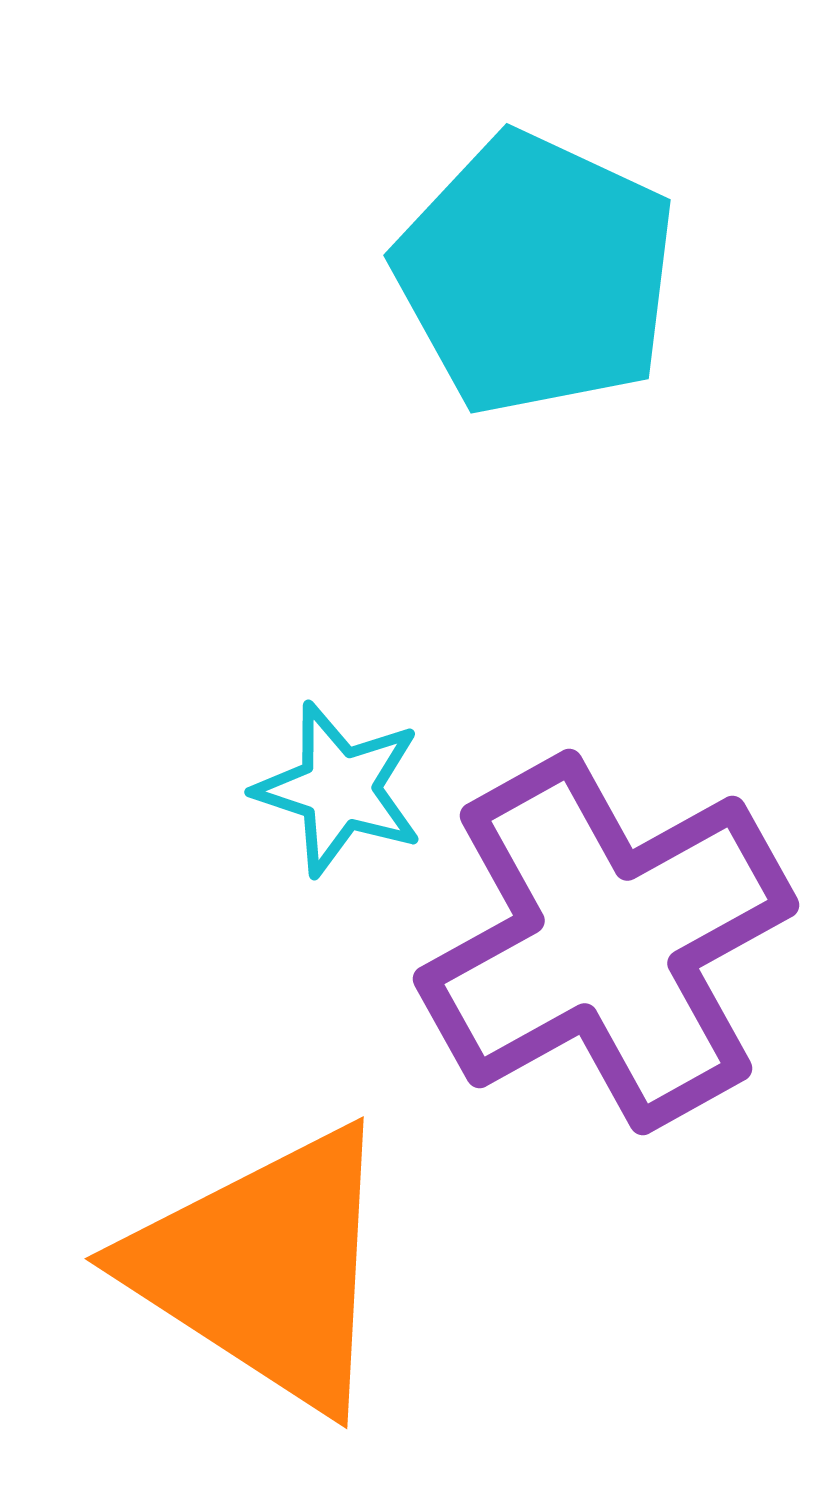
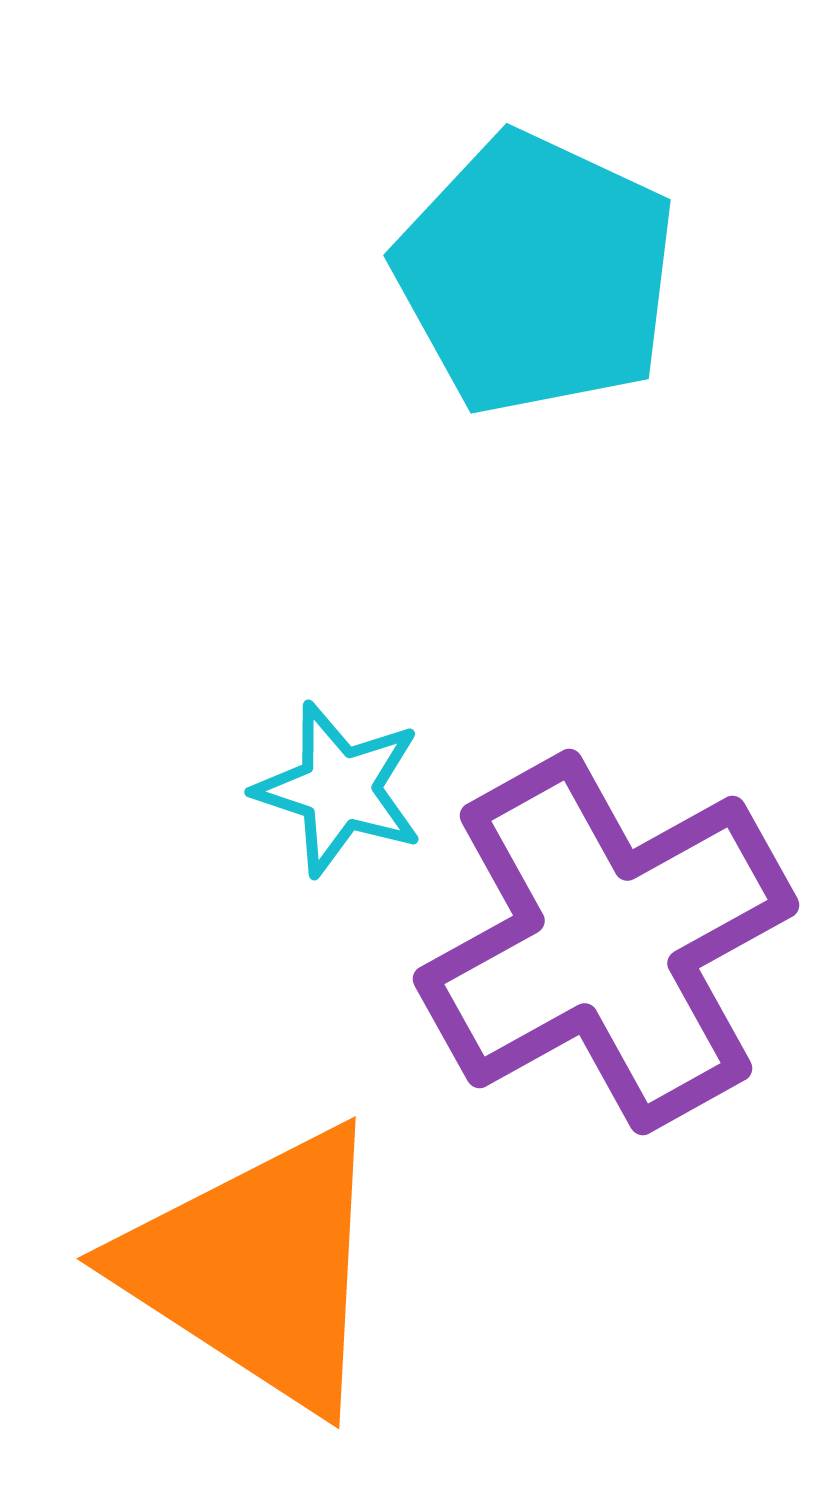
orange triangle: moved 8 px left
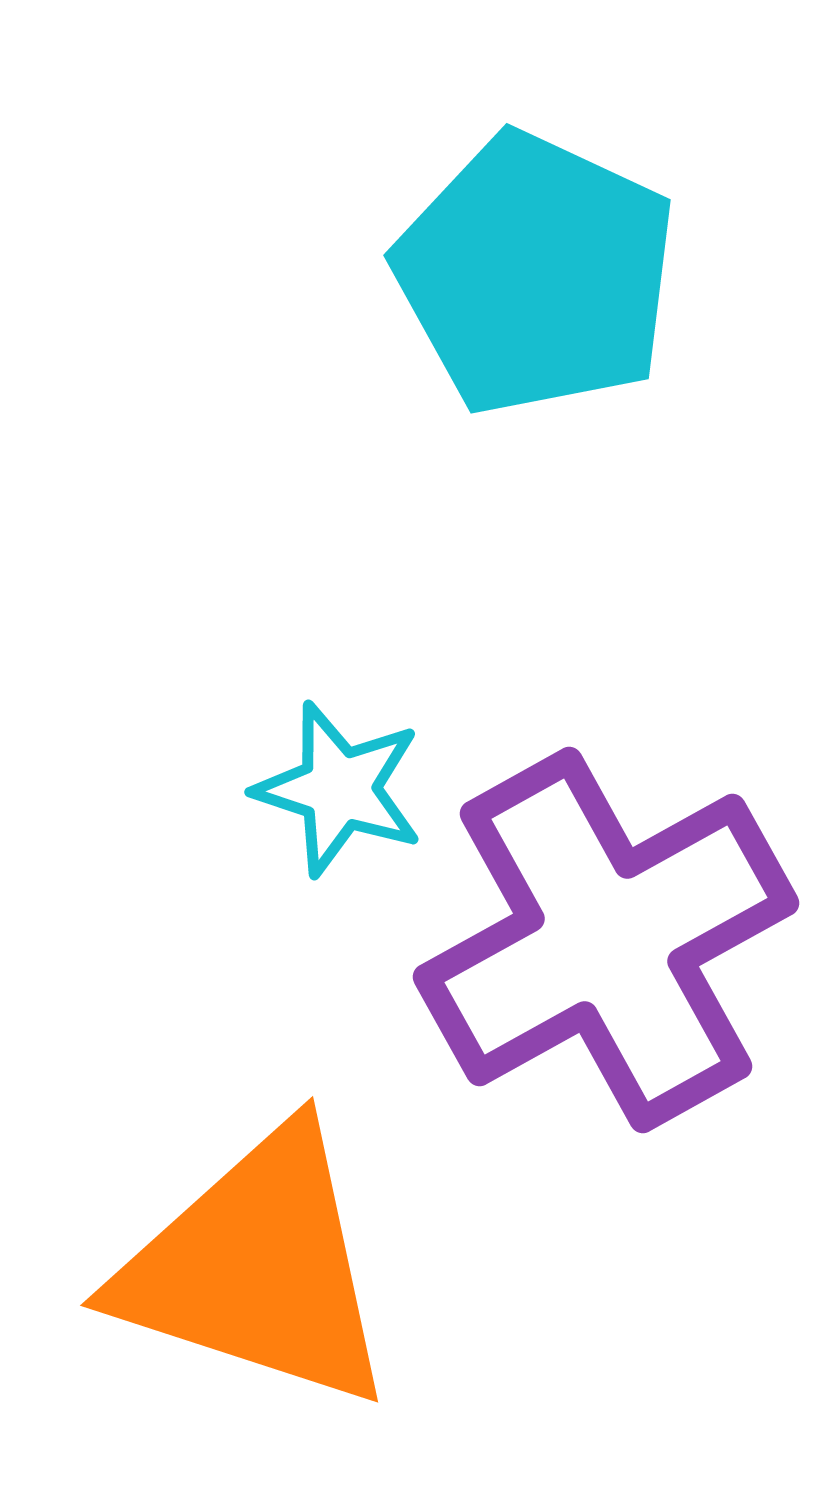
purple cross: moved 2 px up
orange triangle: rotated 15 degrees counterclockwise
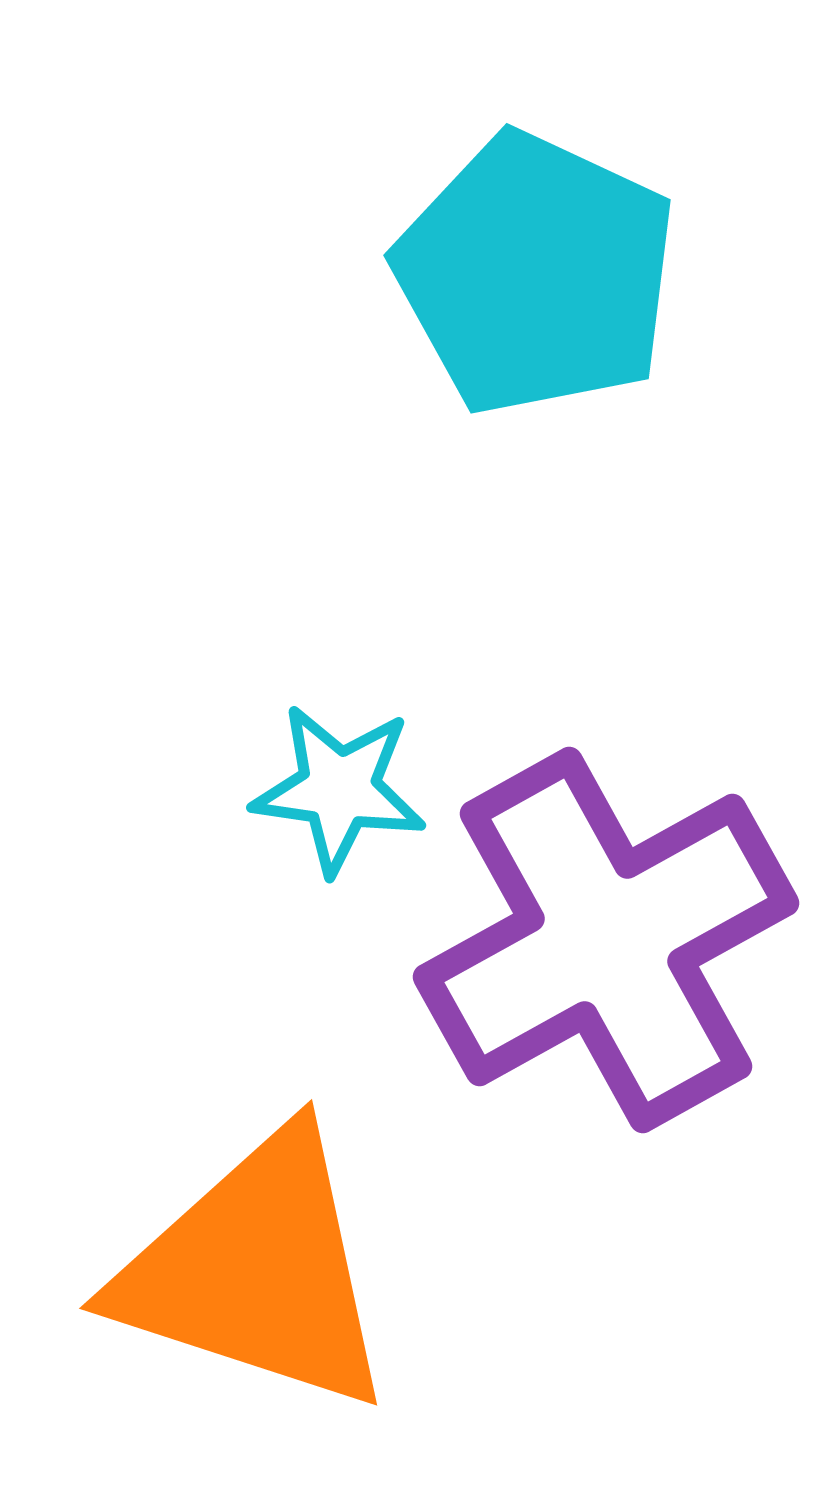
cyan star: rotated 10 degrees counterclockwise
orange triangle: moved 1 px left, 3 px down
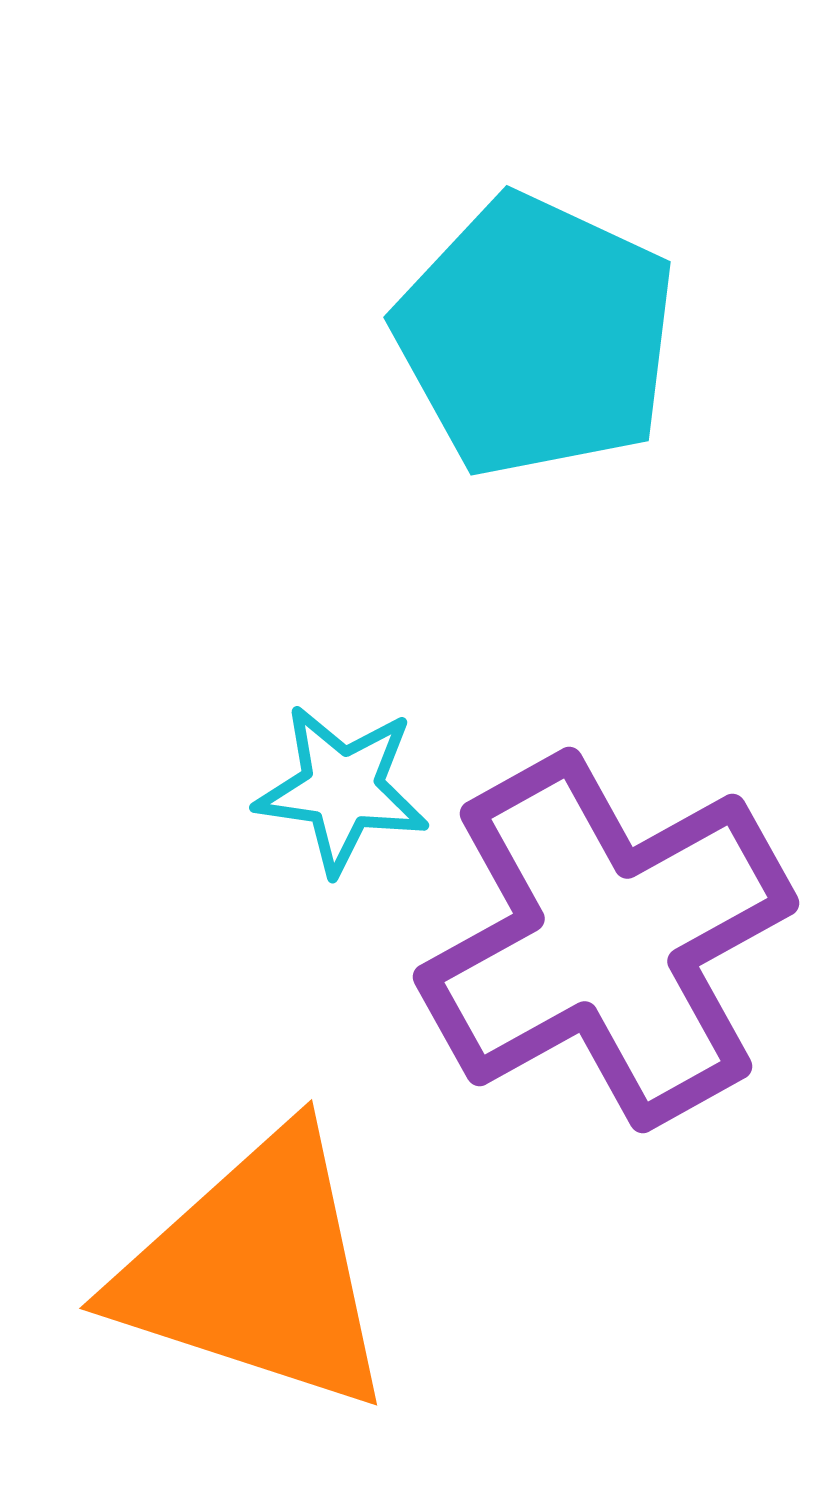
cyan pentagon: moved 62 px down
cyan star: moved 3 px right
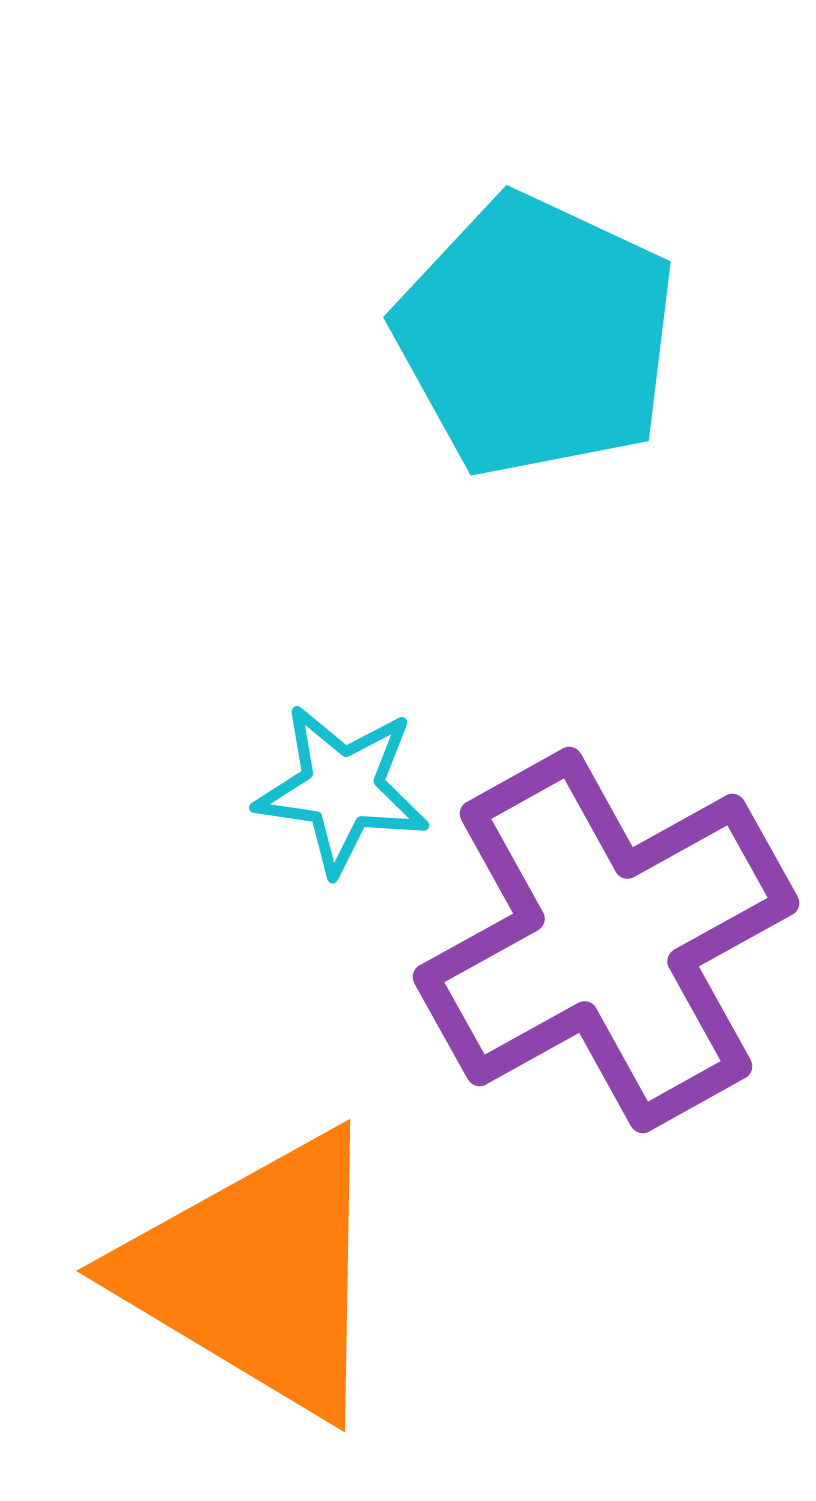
orange triangle: moved 1 px right, 3 px down; rotated 13 degrees clockwise
